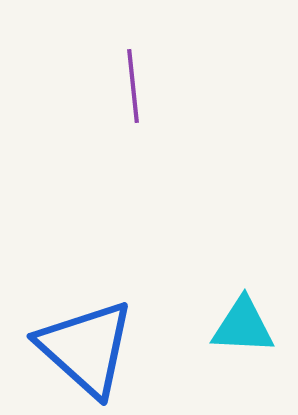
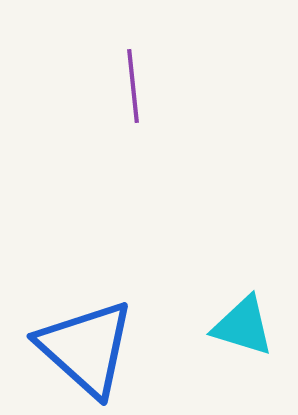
cyan triangle: rotated 14 degrees clockwise
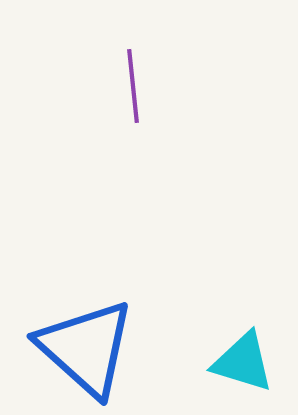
cyan triangle: moved 36 px down
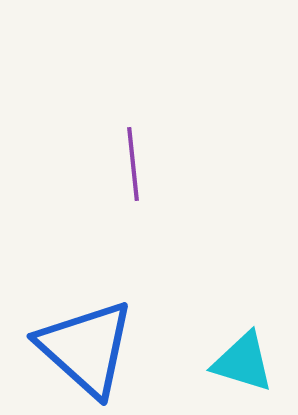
purple line: moved 78 px down
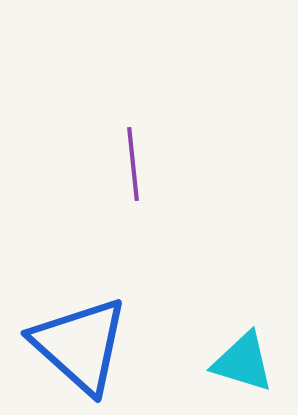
blue triangle: moved 6 px left, 3 px up
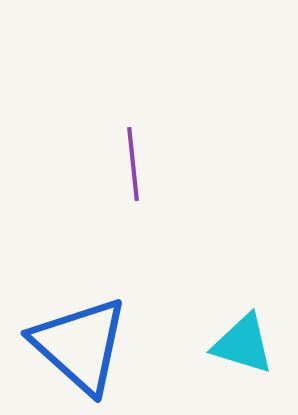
cyan triangle: moved 18 px up
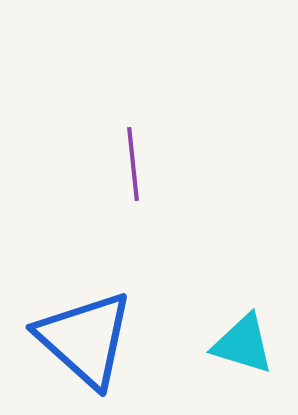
blue triangle: moved 5 px right, 6 px up
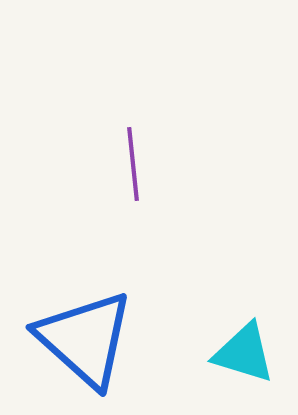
cyan triangle: moved 1 px right, 9 px down
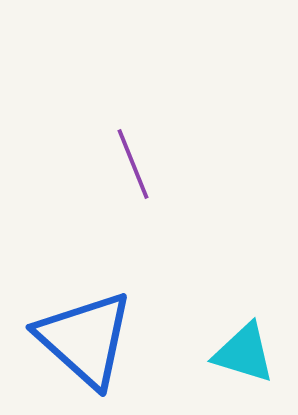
purple line: rotated 16 degrees counterclockwise
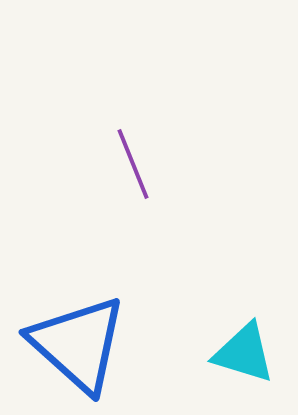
blue triangle: moved 7 px left, 5 px down
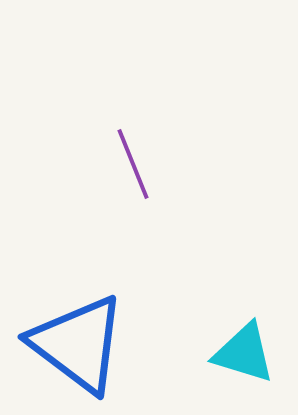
blue triangle: rotated 5 degrees counterclockwise
